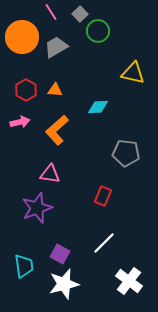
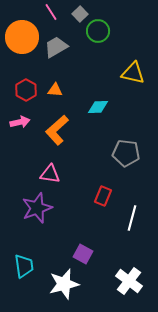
white line: moved 28 px right, 25 px up; rotated 30 degrees counterclockwise
purple square: moved 23 px right
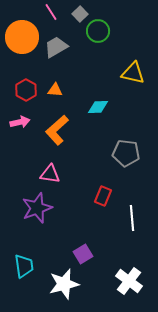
white line: rotated 20 degrees counterclockwise
purple square: rotated 30 degrees clockwise
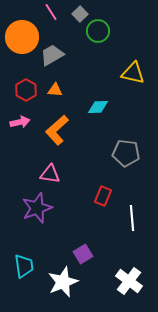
gray trapezoid: moved 4 px left, 8 px down
white star: moved 1 px left, 2 px up; rotated 8 degrees counterclockwise
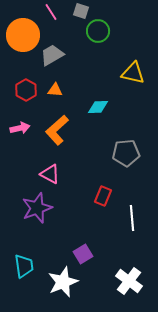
gray square: moved 1 px right, 3 px up; rotated 28 degrees counterclockwise
orange circle: moved 1 px right, 2 px up
pink arrow: moved 6 px down
gray pentagon: rotated 12 degrees counterclockwise
pink triangle: rotated 20 degrees clockwise
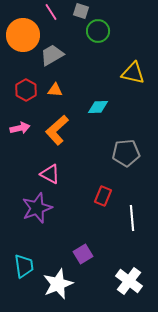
white star: moved 5 px left, 2 px down
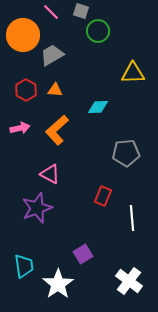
pink line: rotated 12 degrees counterclockwise
yellow triangle: rotated 15 degrees counterclockwise
white star: rotated 12 degrees counterclockwise
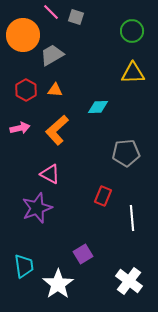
gray square: moved 5 px left, 6 px down
green circle: moved 34 px right
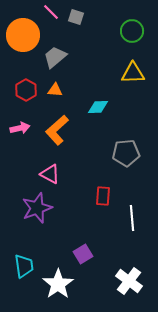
gray trapezoid: moved 3 px right, 2 px down; rotated 10 degrees counterclockwise
red rectangle: rotated 18 degrees counterclockwise
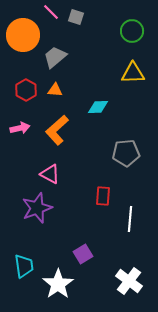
white line: moved 2 px left, 1 px down; rotated 10 degrees clockwise
